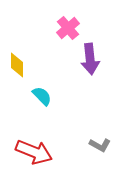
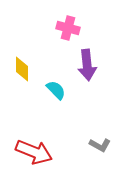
pink cross: rotated 35 degrees counterclockwise
purple arrow: moved 3 px left, 6 px down
yellow diamond: moved 5 px right, 4 px down
cyan semicircle: moved 14 px right, 6 px up
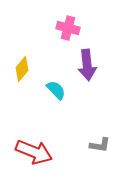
yellow diamond: rotated 40 degrees clockwise
gray L-shape: rotated 20 degrees counterclockwise
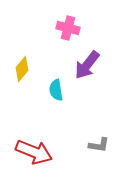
purple arrow: rotated 44 degrees clockwise
cyan semicircle: rotated 145 degrees counterclockwise
gray L-shape: moved 1 px left
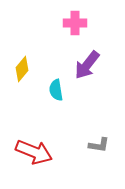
pink cross: moved 7 px right, 5 px up; rotated 15 degrees counterclockwise
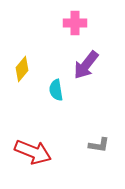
purple arrow: moved 1 px left
red arrow: moved 1 px left
